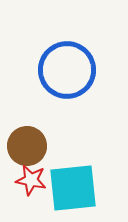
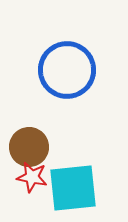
brown circle: moved 2 px right, 1 px down
red star: moved 1 px right, 3 px up
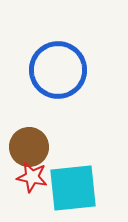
blue circle: moved 9 px left
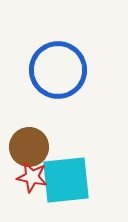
cyan square: moved 7 px left, 8 px up
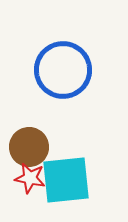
blue circle: moved 5 px right
red star: moved 2 px left, 1 px down
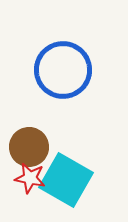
cyan square: rotated 36 degrees clockwise
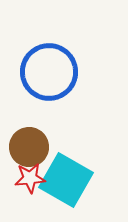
blue circle: moved 14 px left, 2 px down
red star: rotated 16 degrees counterclockwise
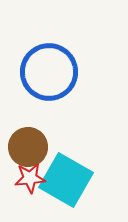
brown circle: moved 1 px left
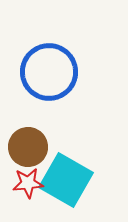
red star: moved 2 px left, 5 px down
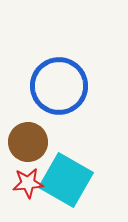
blue circle: moved 10 px right, 14 px down
brown circle: moved 5 px up
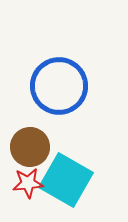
brown circle: moved 2 px right, 5 px down
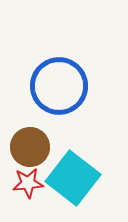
cyan square: moved 7 px right, 2 px up; rotated 8 degrees clockwise
